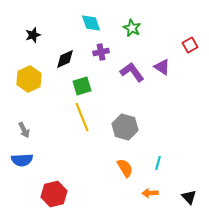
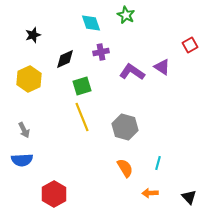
green star: moved 6 px left, 13 px up
purple L-shape: rotated 20 degrees counterclockwise
red hexagon: rotated 15 degrees counterclockwise
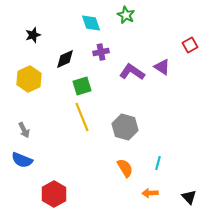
blue semicircle: rotated 25 degrees clockwise
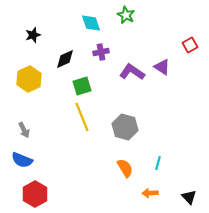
red hexagon: moved 19 px left
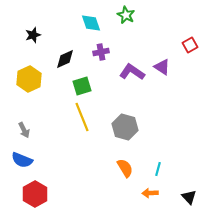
cyan line: moved 6 px down
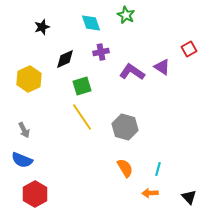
black star: moved 9 px right, 8 px up
red square: moved 1 px left, 4 px down
yellow line: rotated 12 degrees counterclockwise
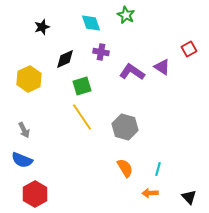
purple cross: rotated 21 degrees clockwise
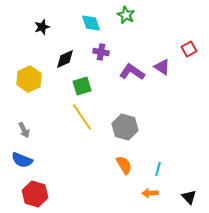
orange semicircle: moved 1 px left, 3 px up
red hexagon: rotated 15 degrees counterclockwise
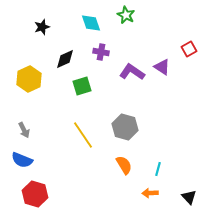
yellow line: moved 1 px right, 18 px down
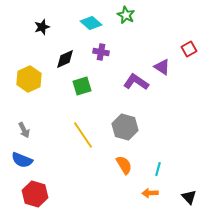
cyan diamond: rotated 30 degrees counterclockwise
purple L-shape: moved 4 px right, 10 px down
